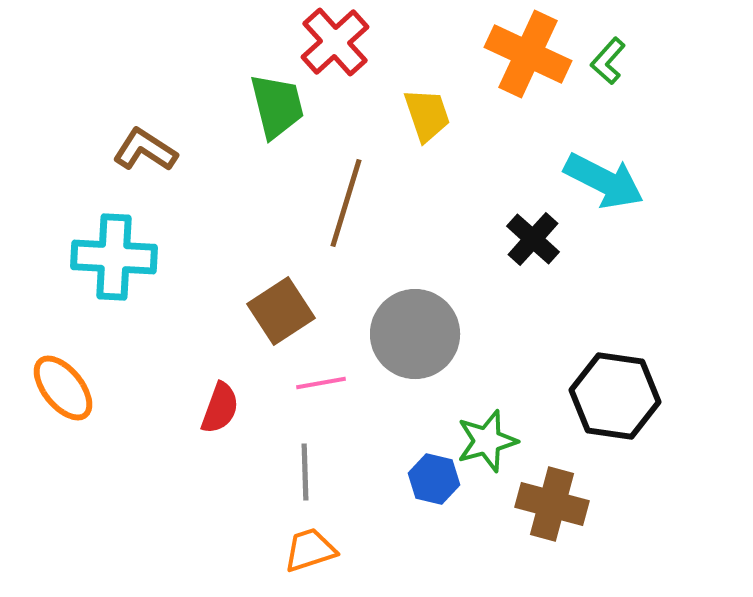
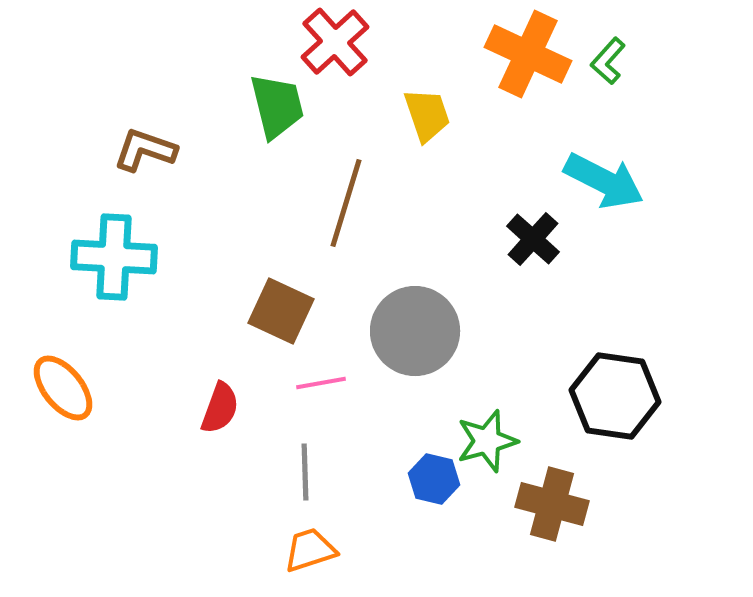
brown L-shape: rotated 14 degrees counterclockwise
brown square: rotated 32 degrees counterclockwise
gray circle: moved 3 px up
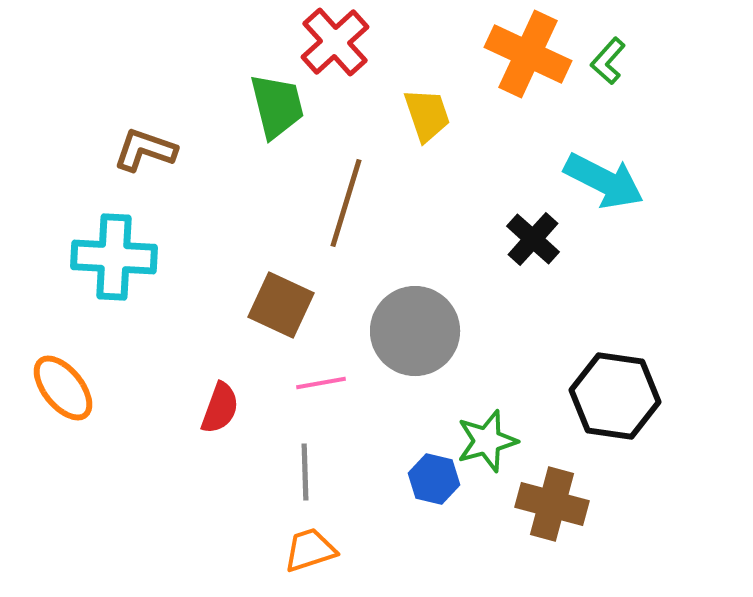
brown square: moved 6 px up
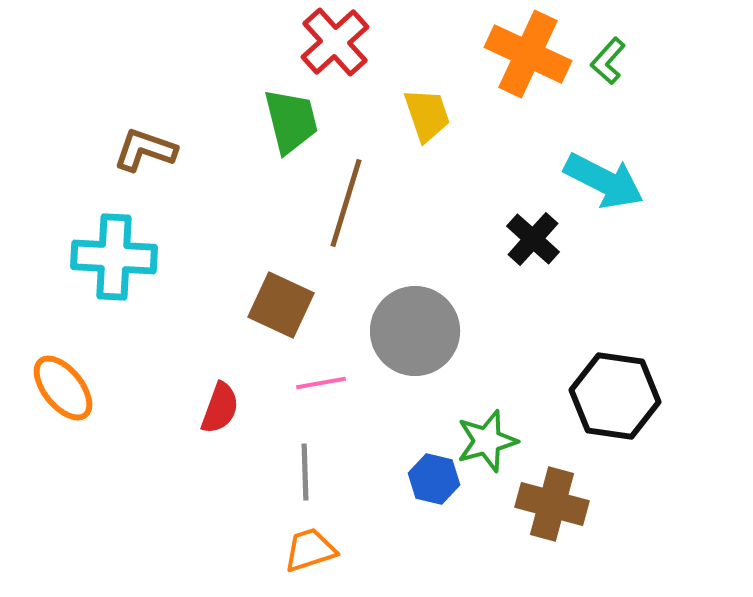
green trapezoid: moved 14 px right, 15 px down
